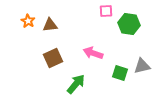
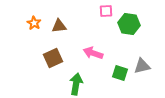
orange star: moved 6 px right, 2 px down
brown triangle: moved 9 px right, 1 px down
green arrow: rotated 30 degrees counterclockwise
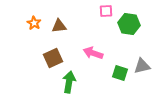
green arrow: moved 7 px left, 2 px up
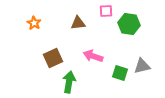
brown triangle: moved 19 px right, 3 px up
pink arrow: moved 3 px down
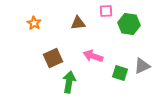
gray triangle: rotated 12 degrees counterclockwise
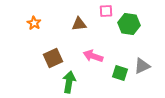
brown triangle: moved 1 px right, 1 px down
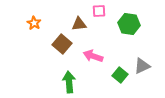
pink square: moved 7 px left
brown square: moved 9 px right, 14 px up; rotated 24 degrees counterclockwise
green square: moved 2 px down; rotated 21 degrees clockwise
green arrow: rotated 15 degrees counterclockwise
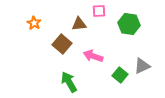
green arrow: rotated 25 degrees counterclockwise
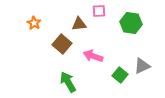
green hexagon: moved 2 px right, 1 px up
green arrow: moved 1 px left
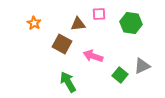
pink square: moved 3 px down
brown triangle: moved 1 px left
brown square: rotated 12 degrees counterclockwise
